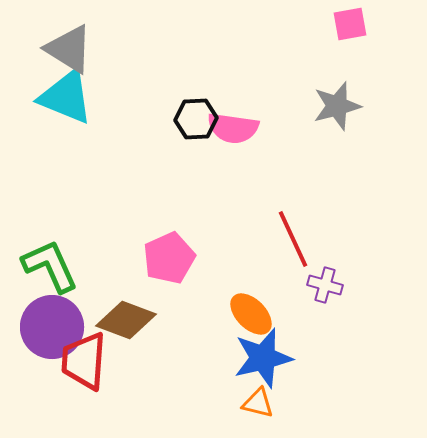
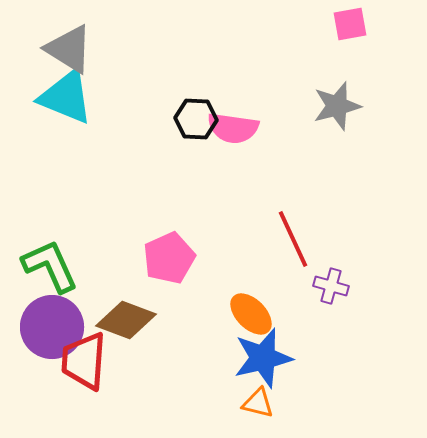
black hexagon: rotated 6 degrees clockwise
purple cross: moved 6 px right, 1 px down
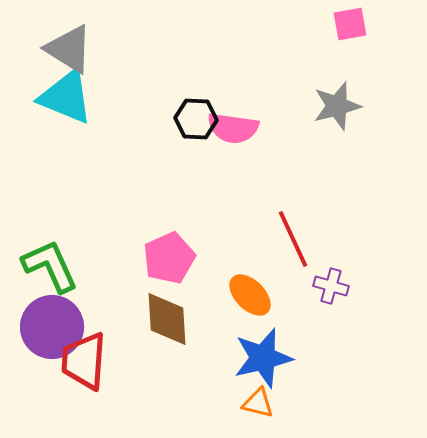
orange ellipse: moved 1 px left, 19 px up
brown diamond: moved 41 px right, 1 px up; rotated 66 degrees clockwise
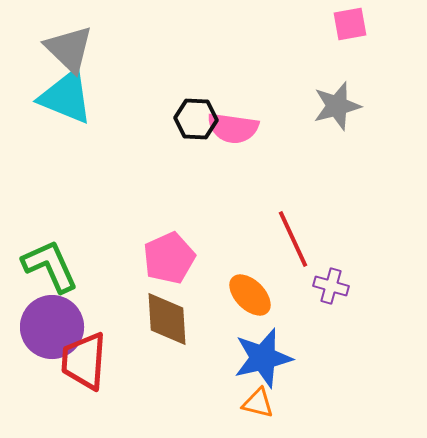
gray triangle: rotated 12 degrees clockwise
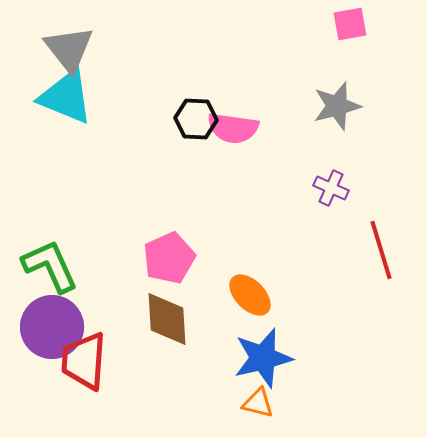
gray triangle: rotated 8 degrees clockwise
red line: moved 88 px right, 11 px down; rotated 8 degrees clockwise
purple cross: moved 98 px up; rotated 8 degrees clockwise
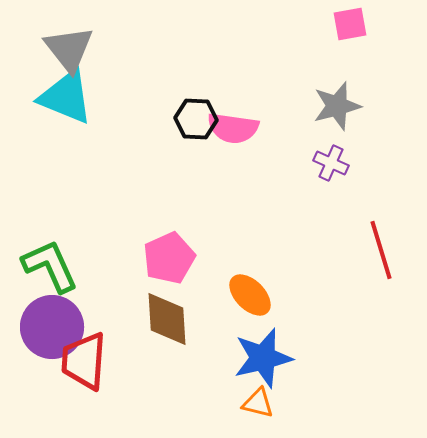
purple cross: moved 25 px up
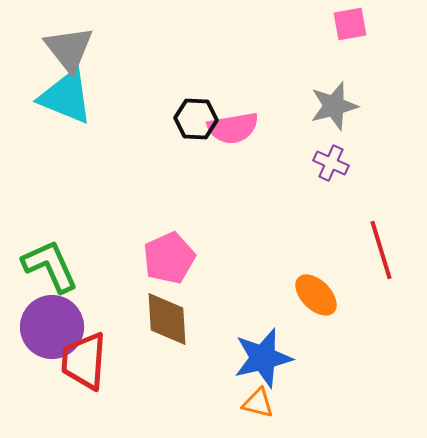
gray star: moved 3 px left
pink semicircle: rotated 18 degrees counterclockwise
orange ellipse: moved 66 px right
